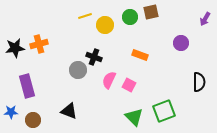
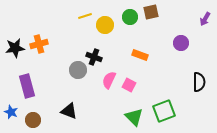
blue star: rotated 24 degrees clockwise
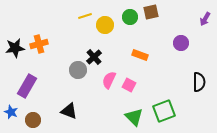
black cross: rotated 28 degrees clockwise
purple rectangle: rotated 45 degrees clockwise
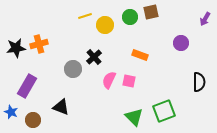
black star: moved 1 px right
gray circle: moved 5 px left, 1 px up
pink square: moved 4 px up; rotated 16 degrees counterclockwise
black triangle: moved 8 px left, 4 px up
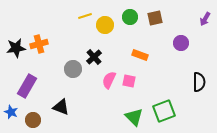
brown square: moved 4 px right, 6 px down
